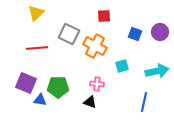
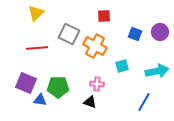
blue line: rotated 18 degrees clockwise
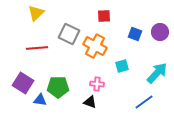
cyan arrow: moved 2 px down; rotated 35 degrees counterclockwise
purple square: moved 3 px left; rotated 10 degrees clockwise
blue line: rotated 24 degrees clockwise
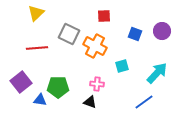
purple circle: moved 2 px right, 1 px up
purple square: moved 2 px left, 1 px up; rotated 20 degrees clockwise
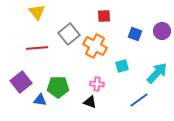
yellow triangle: moved 1 px right, 1 px up; rotated 24 degrees counterclockwise
gray square: rotated 25 degrees clockwise
blue line: moved 5 px left, 2 px up
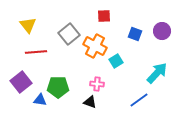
yellow triangle: moved 9 px left, 13 px down
red line: moved 1 px left, 4 px down
cyan square: moved 6 px left, 5 px up; rotated 16 degrees counterclockwise
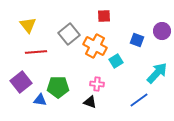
blue square: moved 2 px right, 6 px down
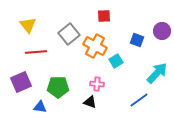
purple square: rotated 15 degrees clockwise
blue triangle: moved 7 px down
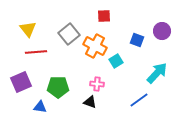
yellow triangle: moved 4 px down
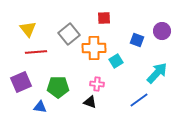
red square: moved 2 px down
orange cross: moved 1 px left, 2 px down; rotated 30 degrees counterclockwise
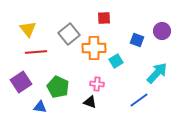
purple square: rotated 10 degrees counterclockwise
green pentagon: rotated 25 degrees clockwise
